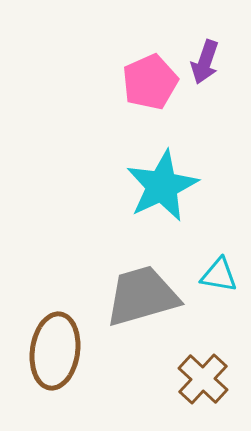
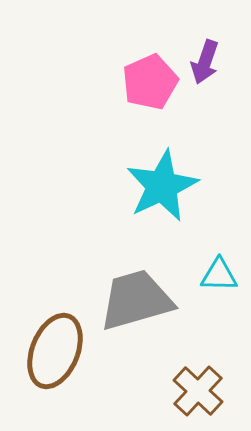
cyan triangle: rotated 9 degrees counterclockwise
gray trapezoid: moved 6 px left, 4 px down
brown ellipse: rotated 14 degrees clockwise
brown cross: moved 5 px left, 12 px down
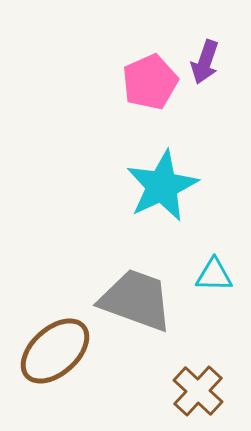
cyan triangle: moved 5 px left
gray trapezoid: rotated 36 degrees clockwise
brown ellipse: rotated 26 degrees clockwise
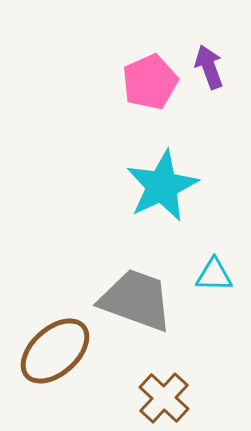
purple arrow: moved 4 px right, 5 px down; rotated 141 degrees clockwise
brown cross: moved 34 px left, 7 px down
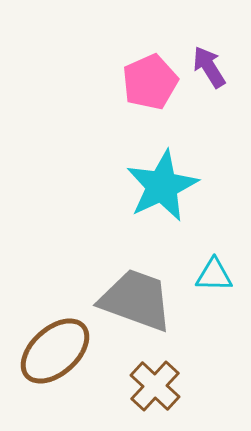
purple arrow: rotated 12 degrees counterclockwise
brown cross: moved 9 px left, 12 px up
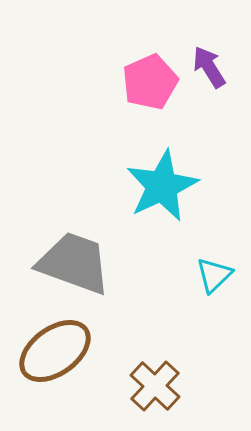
cyan triangle: rotated 45 degrees counterclockwise
gray trapezoid: moved 62 px left, 37 px up
brown ellipse: rotated 6 degrees clockwise
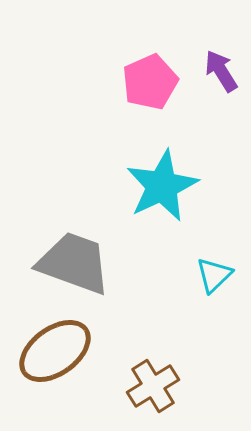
purple arrow: moved 12 px right, 4 px down
brown cross: moved 2 px left; rotated 15 degrees clockwise
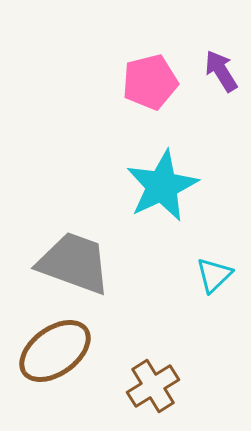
pink pentagon: rotated 10 degrees clockwise
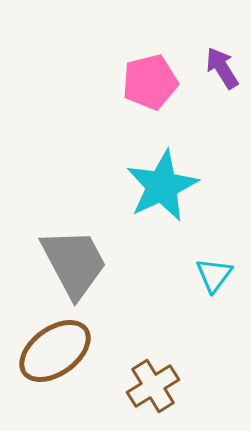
purple arrow: moved 1 px right, 3 px up
gray trapezoid: rotated 42 degrees clockwise
cyan triangle: rotated 9 degrees counterclockwise
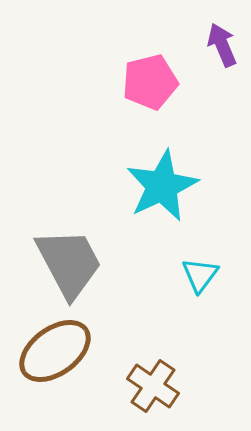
purple arrow: moved 23 px up; rotated 9 degrees clockwise
gray trapezoid: moved 5 px left
cyan triangle: moved 14 px left
brown cross: rotated 24 degrees counterclockwise
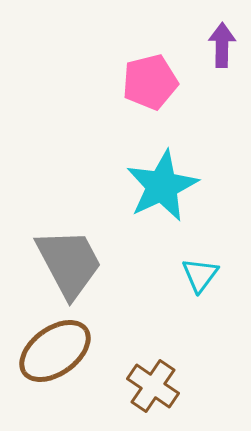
purple arrow: rotated 24 degrees clockwise
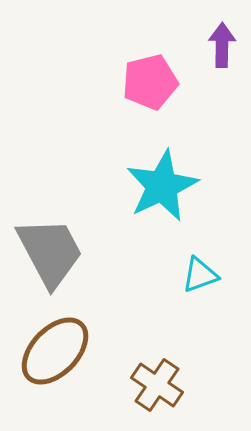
gray trapezoid: moved 19 px left, 11 px up
cyan triangle: rotated 33 degrees clockwise
brown ellipse: rotated 10 degrees counterclockwise
brown cross: moved 4 px right, 1 px up
